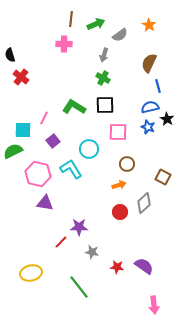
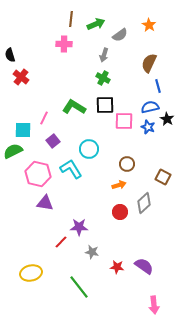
pink square: moved 6 px right, 11 px up
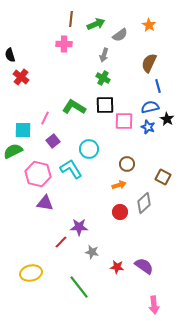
pink line: moved 1 px right
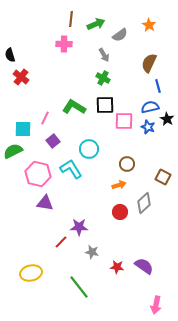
gray arrow: rotated 48 degrees counterclockwise
cyan square: moved 1 px up
pink arrow: moved 2 px right; rotated 18 degrees clockwise
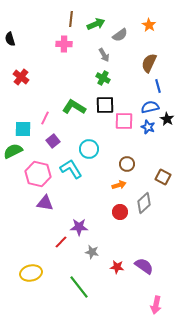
black semicircle: moved 16 px up
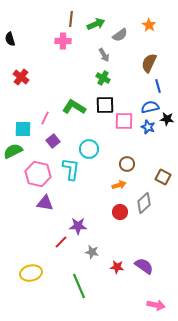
pink cross: moved 1 px left, 3 px up
black star: rotated 24 degrees counterclockwise
cyan L-shape: rotated 40 degrees clockwise
purple star: moved 1 px left, 1 px up
green line: moved 1 px up; rotated 15 degrees clockwise
pink arrow: rotated 90 degrees counterclockwise
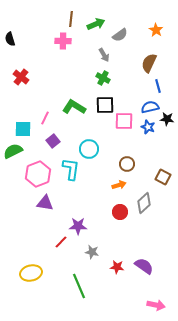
orange star: moved 7 px right, 5 px down
pink hexagon: rotated 25 degrees clockwise
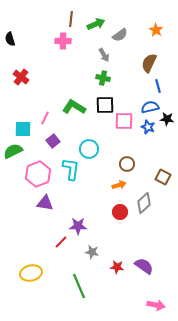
green cross: rotated 16 degrees counterclockwise
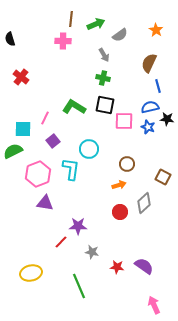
black square: rotated 12 degrees clockwise
pink arrow: moved 2 px left; rotated 126 degrees counterclockwise
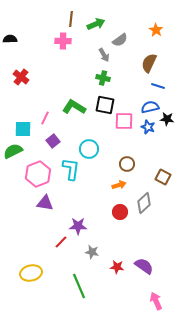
gray semicircle: moved 5 px down
black semicircle: rotated 104 degrees clockwise
blue line: rotated 56 degrees counterclockwise
pink arrow: moved 2 px right, 4 px up
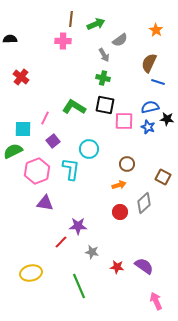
blue line: moved 4 px up
pink hexagon: moved 1 px left, 3 px up
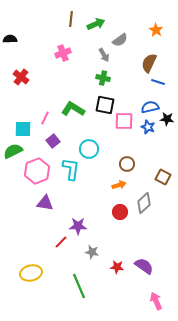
pink cross: moved 12 px down; rotated 21 degrees counterclockwise
green L-shape: moved 1 px left, 2 px down
